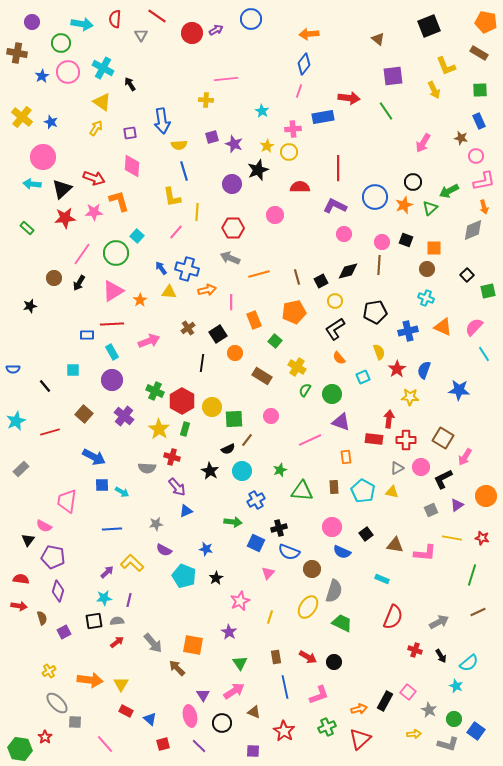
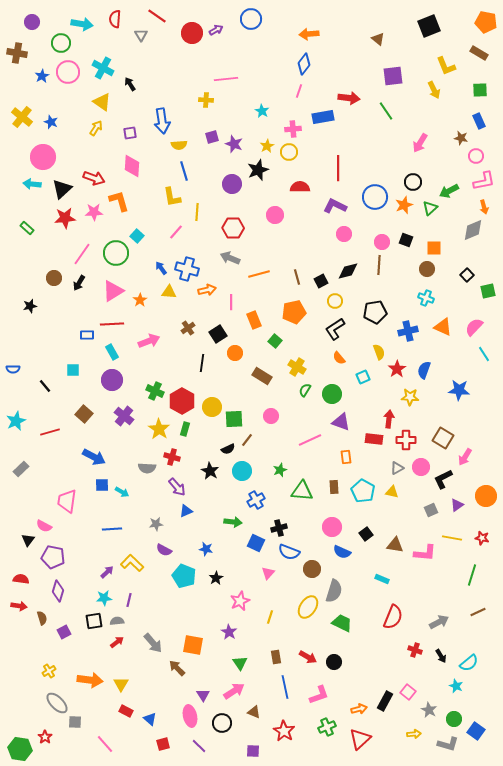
pink arrow at (423, 143): moved 3 px left
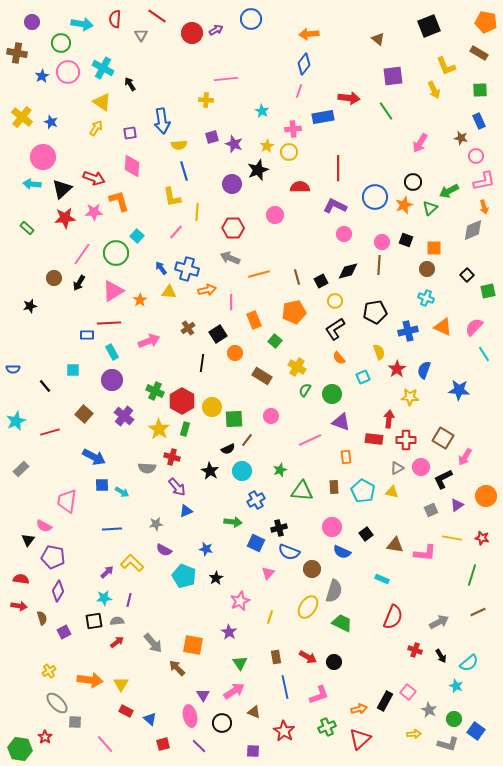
red line at (112, 324): moved 3 px left, 1 px up
purple diamond at (58, 591): rotated 15 degrees clockwise
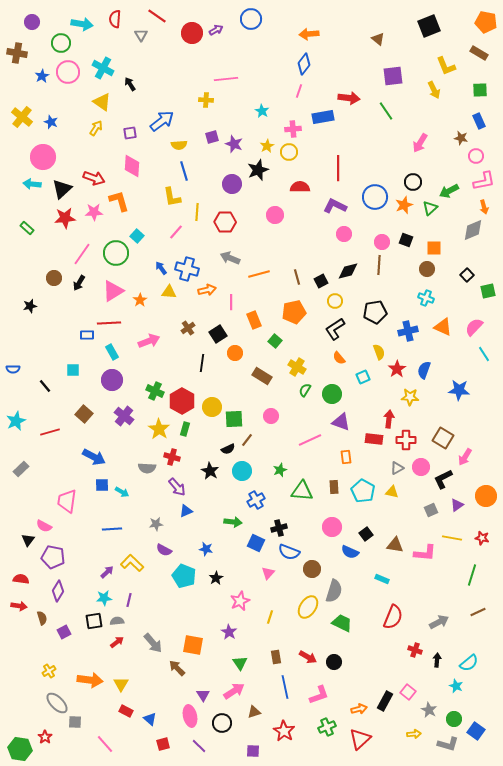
blue arrow at (162, 121): rotated 120 degrees counterclockwise
red hexagon at (233, 228): moved 8 px left, 6 px up
blue semicircle at (342, 552): moved 8 px right
black arrow at (441, 656): moved 4 px left, 4 px down; rotated 144 degrees counterclockwise
brown triangle at (254, 712): rotated 40 degrees counterclockwise
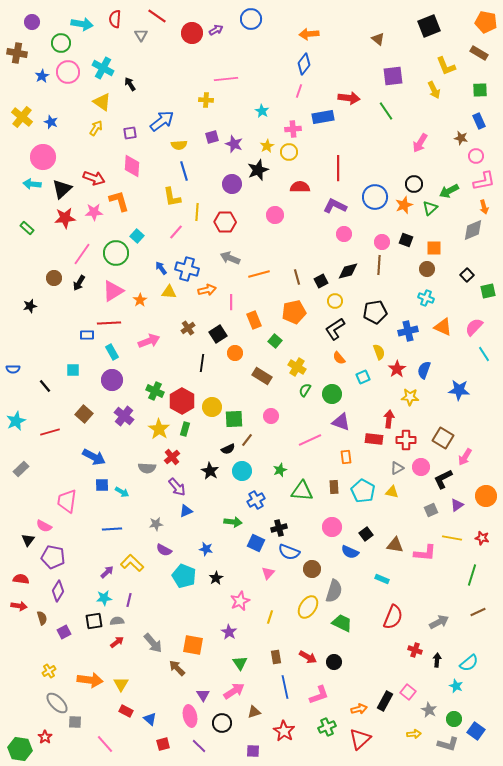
black circle at (413, 182): moved 1 px right, 2 px down
red cross at (172, 457): rotated 35 degrees clockwise
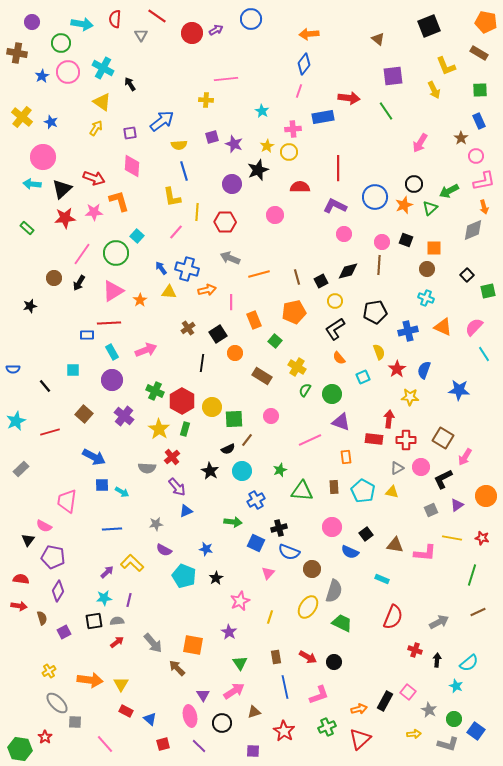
brown star at (461, 138): rotated 24 degrees clockwise
pink arrow at (149, 341): moved 3 px left, 9 px down
